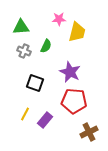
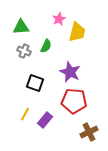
pink star: rotated 24 degrees counterclockwise
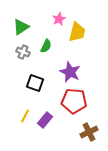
green triangle: rotated 30 degrees counterclockwise
gray cross: moved 1 px left, 1 px down
yellow line: moved 2 px down
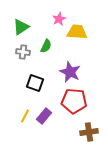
yellow trapezoid: rotated 100 degrees counterclockwise
gray cross: rotated 16 degrees counterclockwise
purple rectangle: moved 1 px left, 4 px up
brown cross: rotated 18 degrees clockwise
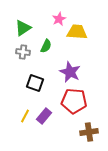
green triangle: moved 2 px right, 1 px down
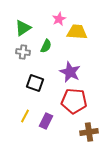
purple rectangle: moved 2 px right, 5 px down; rotated 14 degrees counterclockwise
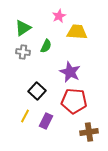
pink star: moved 3 px up
black square: moved 2 px right, 8 px down; rotated 24 degrees clockwise
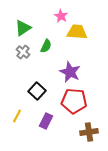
pink star: moved 2 px right; rotated 16 degrees counterclockwise
gray cross: rotated 32 degrees clockwise
yellow line: moved 8 px left
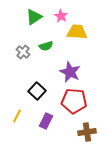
green triangle: moved 11 px right, 11 px up
green semicircle: rotated 48 degrees clockwise
brown cross: moved 2 px left
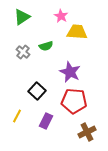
green triangle: moved 12 px left
brown cross: rotated 18 degrees counterclockwise
